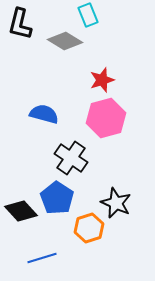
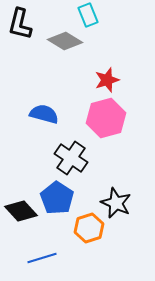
red star: moved 5 px right
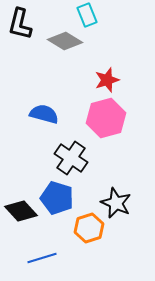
cyan rectangle: moved 1 px left
blue pentagon: rotated 16 degrees counterclockwise
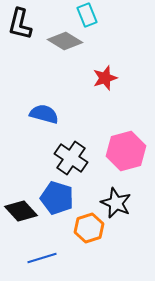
red star: moved 2 px left, 2 px up
pink hexagon: moved 20 px right, 33 px down
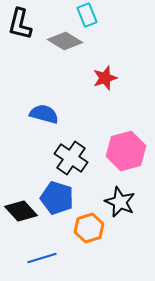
black star: moved 4 px right, 1 px up
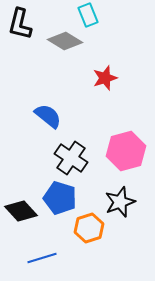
cyan rectangle: moved 1 px right
blue semicircle: moved 4 px right, 2 px down; rotated 24 degrees clockwise
blue pentagon: moved 3 px right
black star: rotated 28 degrees clockwise
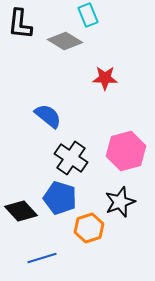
black L-shape: rotated 8 degrees counterclockwise
red star: rotated 20 degrees clockwise
